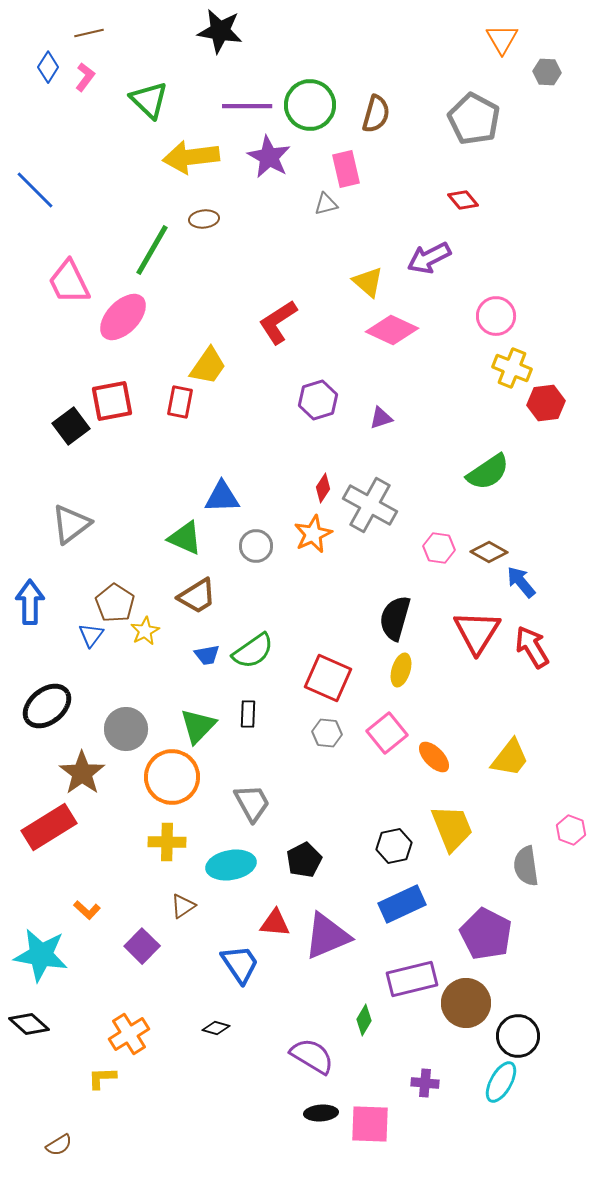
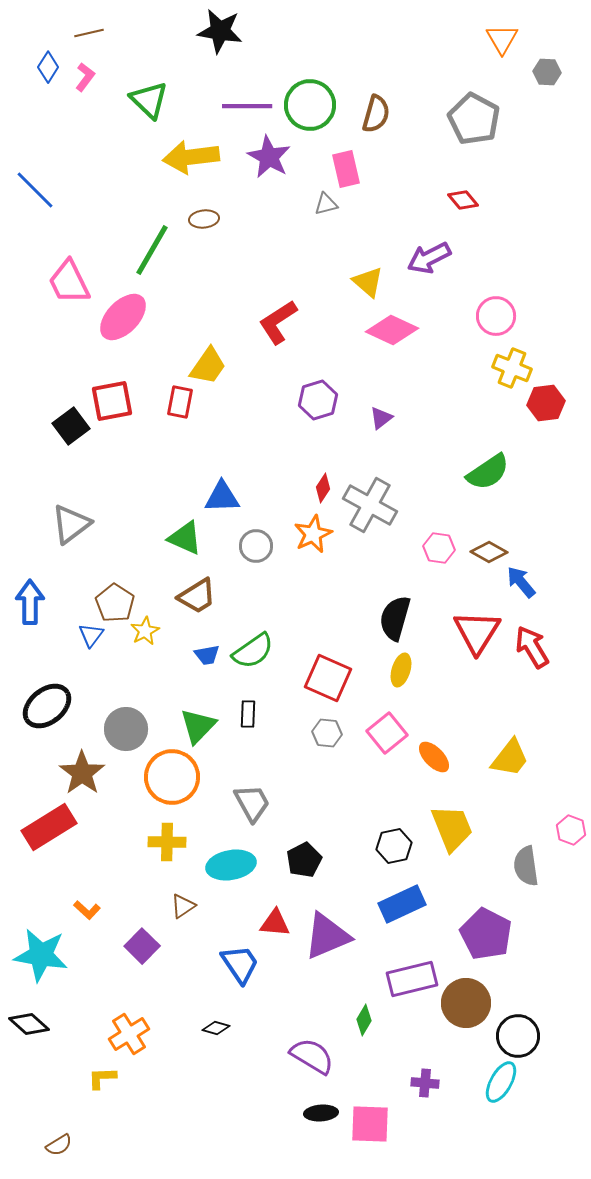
purple triangle at (381, 418): rotated 20 degrees counterclockwise
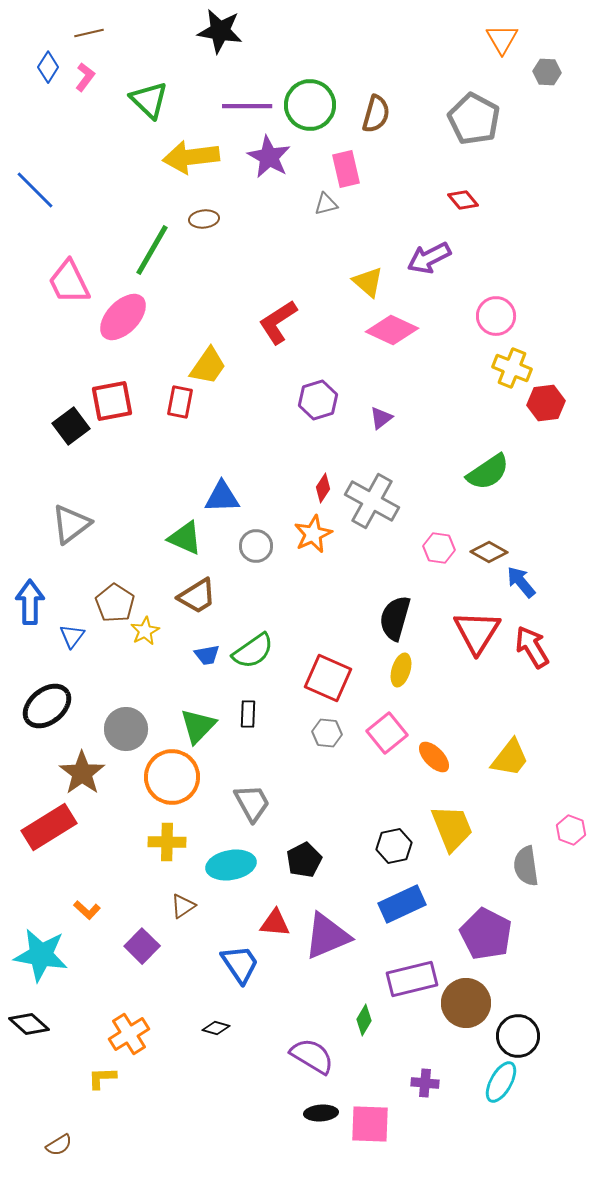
gray cross at (370, 505): moved 2 px right, 4 px up
blue triangle at (91, 635): moved 19 px left, 1 px down
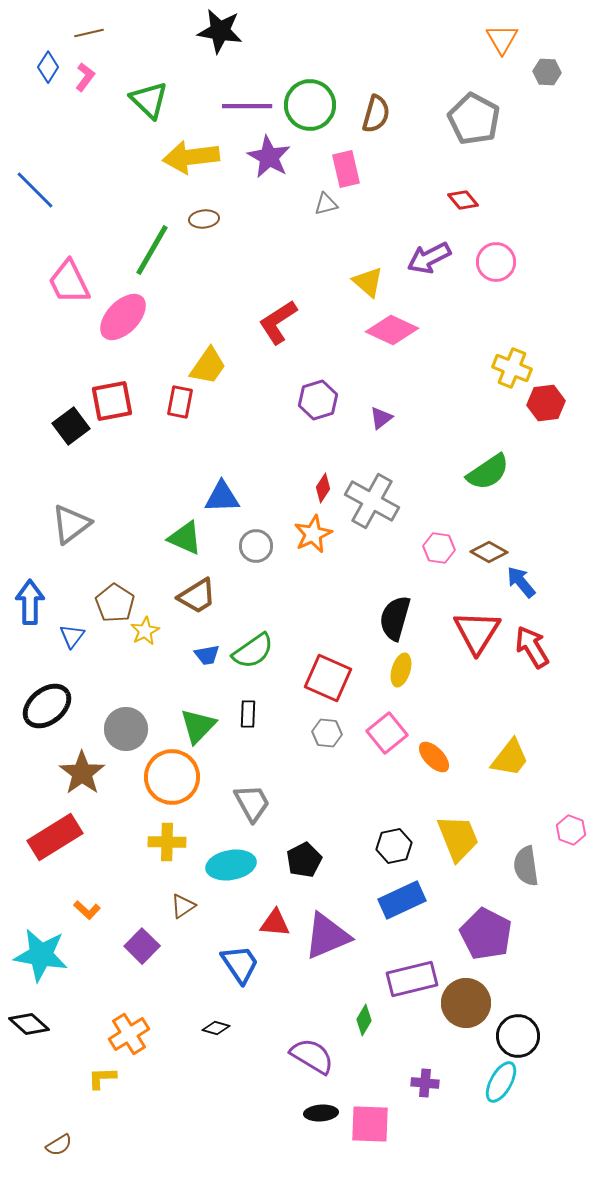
pink circle at (496, 316): moved 54 px up
red rectangle at (49, 827): moved 6 px right, 10 px down
yellow trapezoid at (452, 828): moved 6 px right, 10 px down
blue rectangle at (402, 904): moved 4 px up
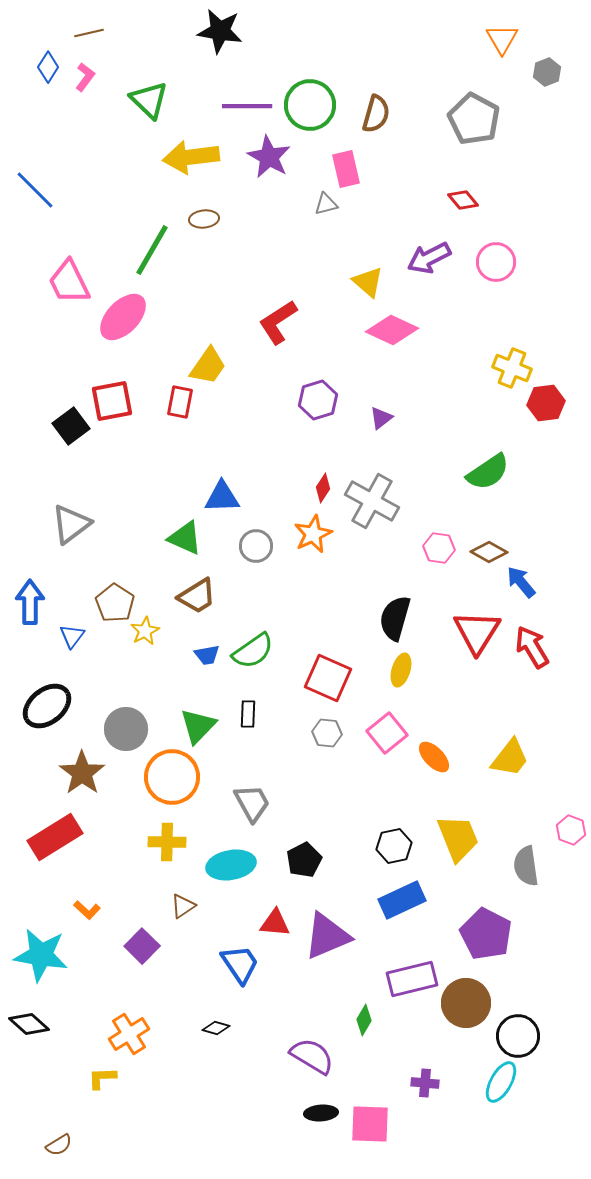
gray hexagon at (547, 72): rotated 24 degrees counterclockwise
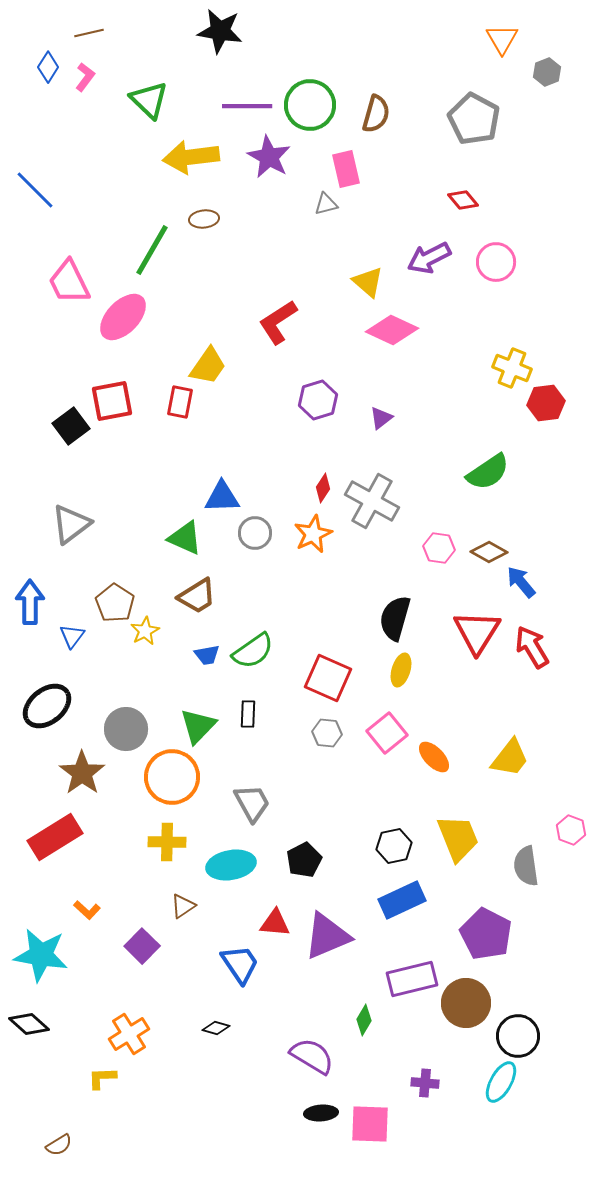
gray circle at (256, 546): moved 1 px left, 13 px up
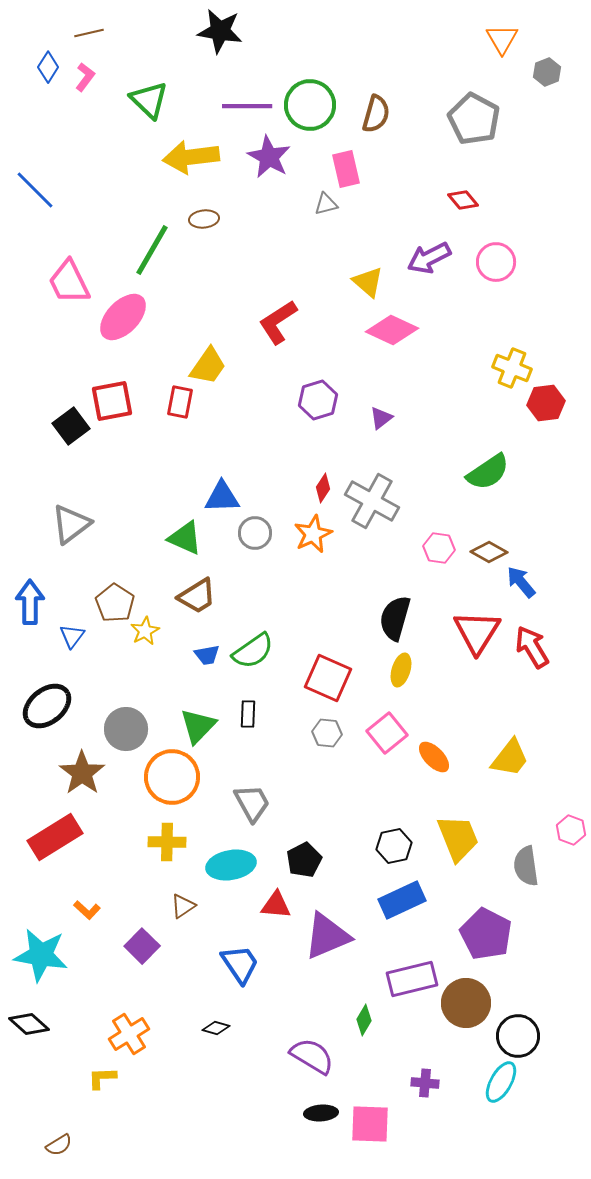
red triangle at (275, 923): moved 1 px right, 18 px up
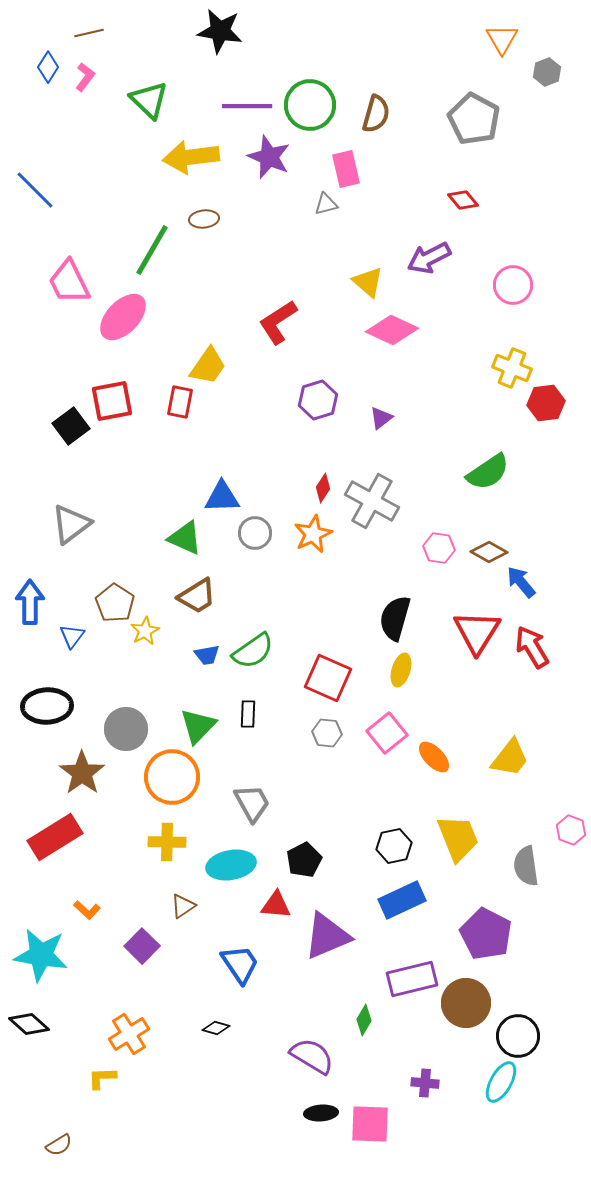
purple star at (269, 157): rotated 6 degrees counterclockwise
pink circle at (496, 262): moved 17 px right, 23 px down
black ellipse at (47, 706): rotated 36 degrees clockwise
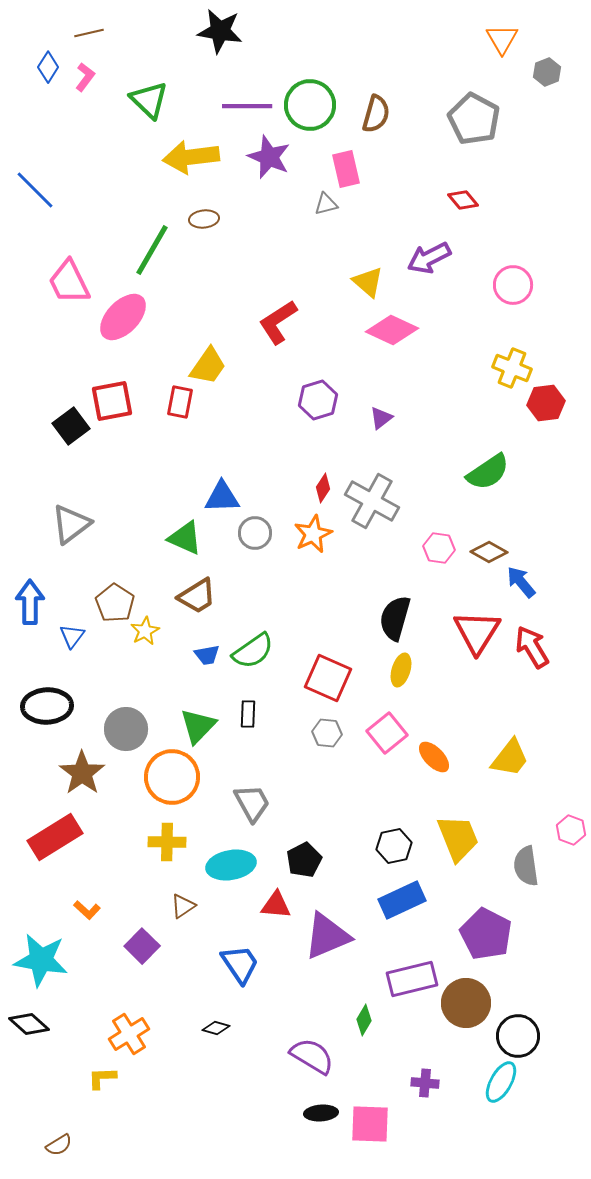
cyan star at (41, 955): moved 5 px down
